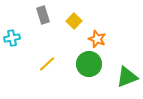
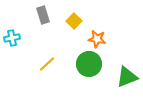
orange star: rotated 12 degrees counterclockwise
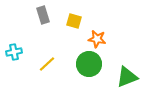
yellow square: rotated 28 degrees counterclockwise
cyan cross: moved 2 px right, 14 px down
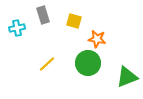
cyan cross: moved 3 px right, 24 px up
green circle: moved 1 px left, 1 px up
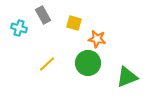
gray rectangle: rotated 12 degrees counterclockwise
yellow square: moved 2 px down
cyan cross: moved 2 px right; rotated 28 degrees clockwise
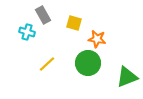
cyan cross: moved 8 px right, 4 px down
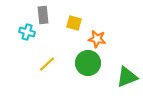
gray rectangle: rotated 24 degrees clockwise
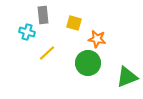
yellow line: moved 11 px up
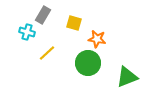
gray rectangle: rotated 36 degrees clockwise
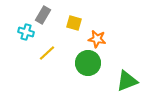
cyan cross: moved 1 px left
green triangle: moved 4 px down
